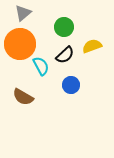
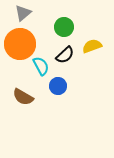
blue circle: moved 13 px left, 1 px down
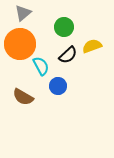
black semicircle: moved 3 px right
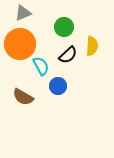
gray triangle: rotated 18 degrees clockwise
yellow semicircle: rotated 114 degrees clockwise
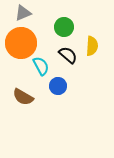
orange circle: moved 1 px right, 1 px up
black semicircle: rotated 96 degrees counterclockwise
